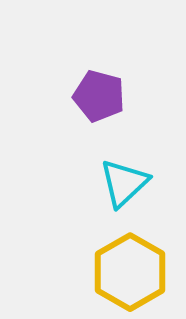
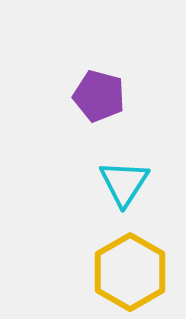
cyan triangle: rotated 14 degrees counterclockwise
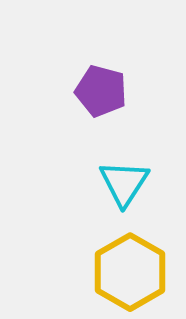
purple pentagon: moved 2 px right, 5 px up
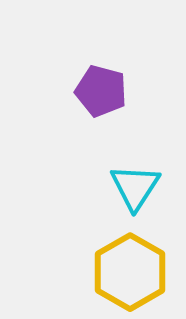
cyan triangle: moved 11 px right, 4 px down
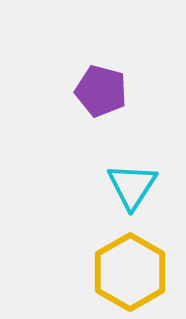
cyan triangle: moved 3 px left, 1 px up
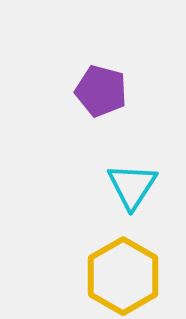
yellow hexagon: moved 7 px left, 4 px down
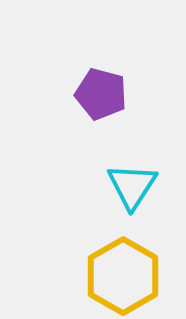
purple pentagon: moved 3 px down
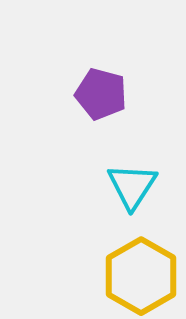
yellow hexagon: moved 18 px right
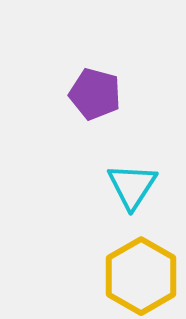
purple pentagon: moved 6 px left
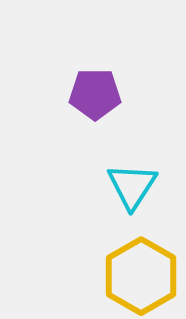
purple pentagon: rotated 15 degrees counterclockwise
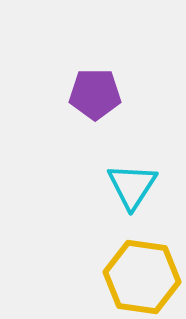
yellow hexagon: moved 1 px right, 1 px down; rotated 22 degrees counterclockwise
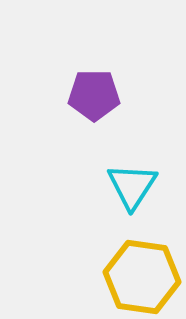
purple pentagon: moved 1 px left, 1 px down
